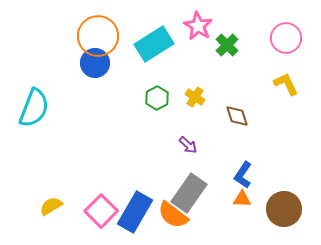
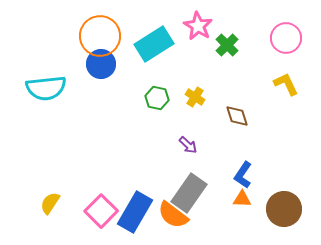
orange circle: moved 2 px right
blue circle: moved 6 px right, 1 px down
green hexagon: rotated 20 degrees counterclockwise
cyan semicircle: moved 12 px right, 20 px up; rotated 63 degrees clockwise
yellow semicircle: moved 1 px left, 3 px up; rotated 25 degrees counterclockwise
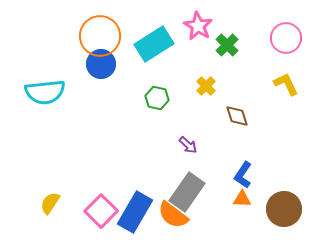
cyan semicircle: moved 1 px left, 4 px down
yellow cross: moved 11 px right, 11 px up; rotated 12 degrees clockwise
gray rectangle: moved 2 px left, 1 px up
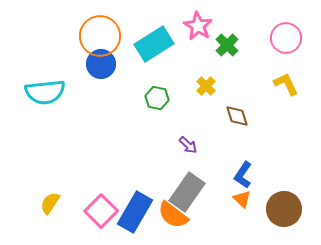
orange triangle: rotated 42 degrees clockwise
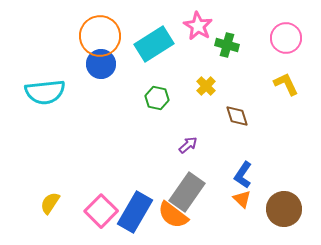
green cross: rotated 30 degrees counterclockwise
purple arrow: rotated 84 degrees counterclockwise
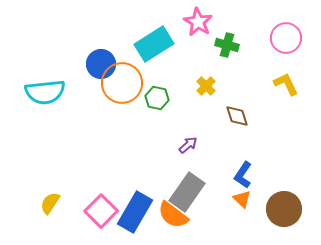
pink star: moved 4 px up
orange circle: moved 22 px right, 47 px down
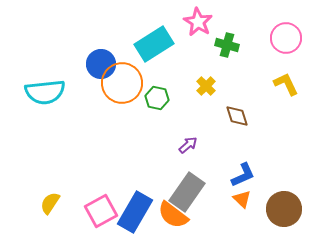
blue L-shape: rotated 148 degrees counterclockwise
pink square: rotated 16 degrees clockwise
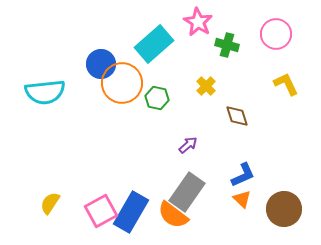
pink circle: moved 10 px left, 4 px up
cyan rectangle: rotated 9 degrees counterclockwise
blue rectangle: moved 4 px left
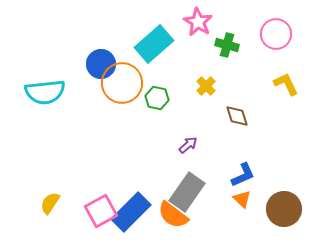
blue rectangle: rotated 15 degrees clockwise
